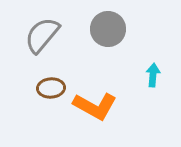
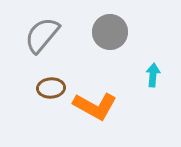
gray circle: moved 2 px right, 3 px down
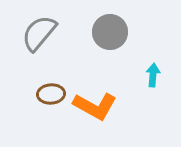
gray semicircle: moved 3 px left, 2 px up
brown ellipse: moved 6 px down
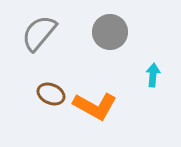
brown ellipse: rotated 28 degrees clockwise
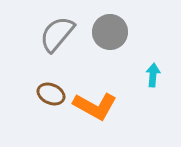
gray semicircle: moved 18 px right, 1 px down
